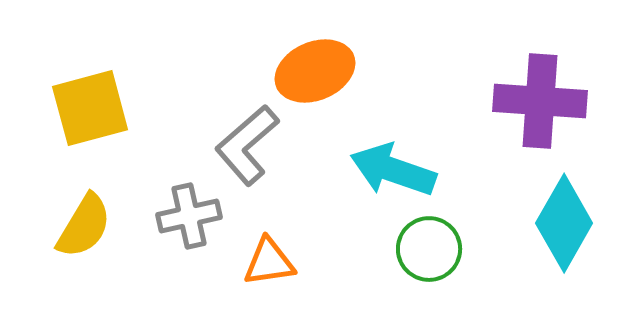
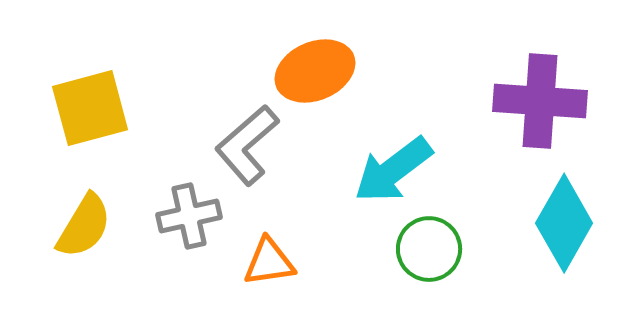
cyan arrow: rotated 56 degrees counterclockwise
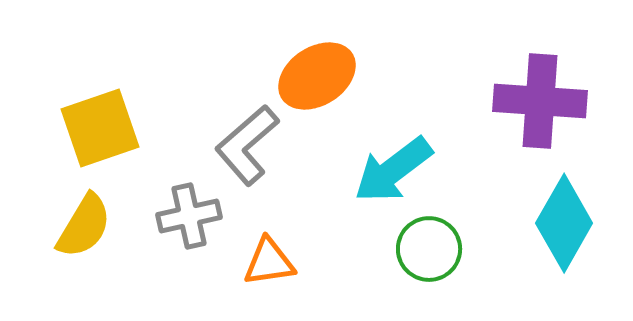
orange ellipse: moved 2 px right, 5 px down; rotated 10 degrees counterclockwise
yellow square: moved 10 px right, 20 px down; rotated 4 degrees counterclockwise
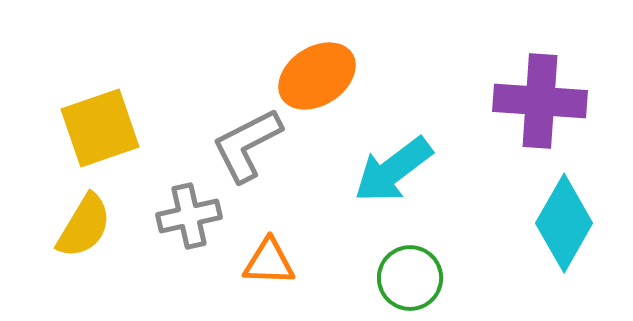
gray L-shape: rotated 14 degrees clockwise
green circle: moved 19 px left, 29 px down
orange triangle: rotated 10 degrees clockwise
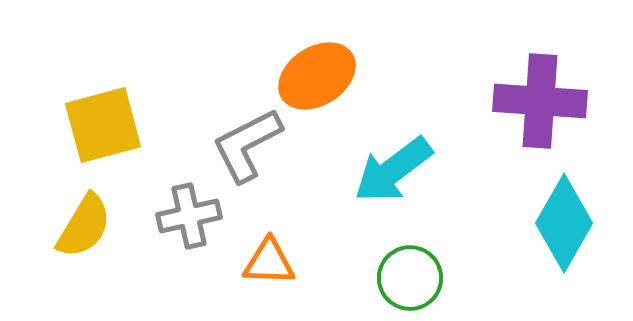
yellow square: moved 3 px right, 3 px up; rotated 4 degrees clockwise
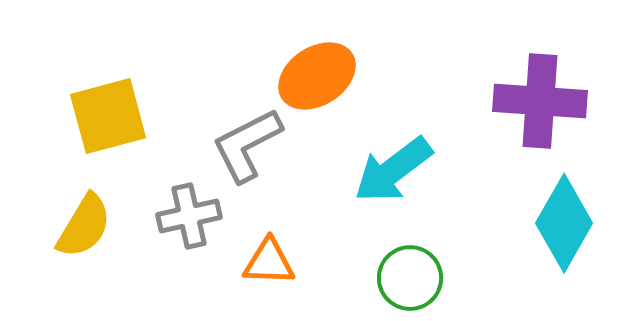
yellow square: moved 5 px right, 9 px up
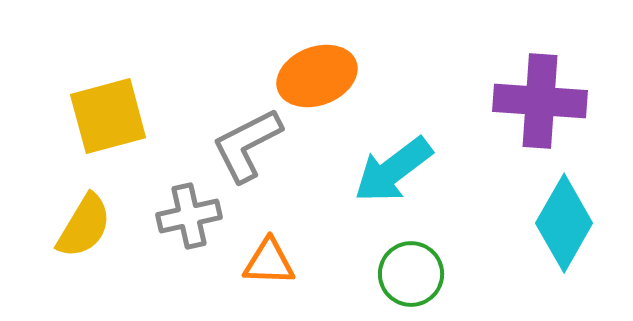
orange ellipse: rotated 12 degrees clockwise
green circle: moved 1 px right, 4 px up
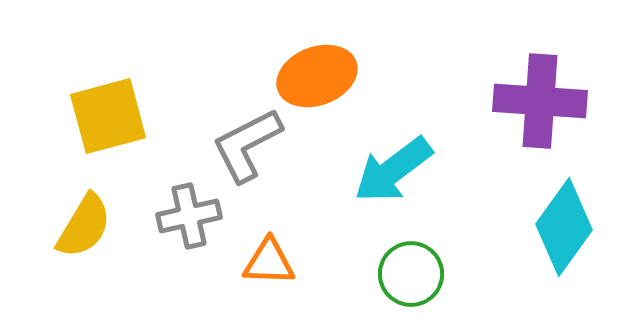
cyan diamond: moved 4 px down; rotated 6 degrees clockwise
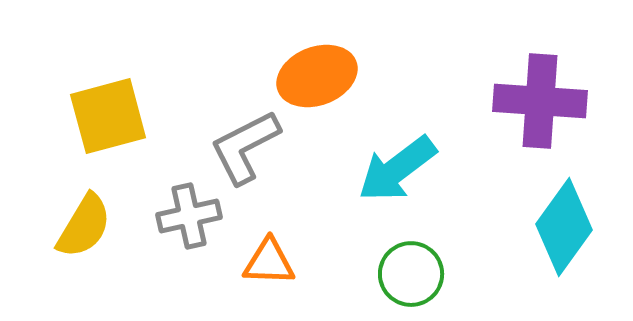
gray L-shape: moved 2 px left, 2 px down
cyan arrow: moved 4 px right, 1 px up
